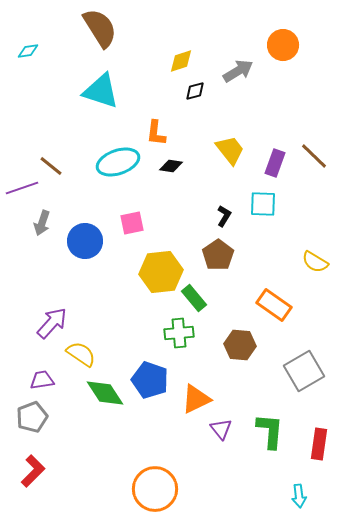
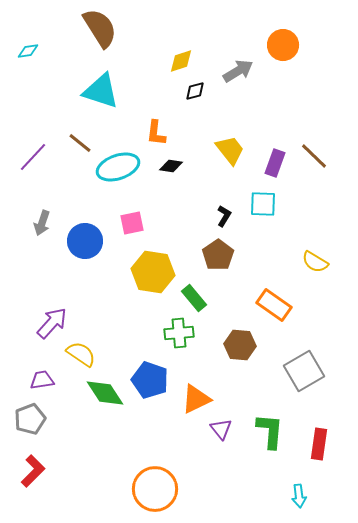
cyan ellipse at (118, 162): moved 5 px down
brown line at (51, 166): moved 29 px right, 23 px up
purple line at (22, 188): moved 11 px right, 31 px up; rotated 28 degrees counterclockwise
yellow hexagon at (161, 272): moved 8 px left; rotated 15 degrees clockwise
gray pentagon at (32, 417): moved 2 px left, 2 px down
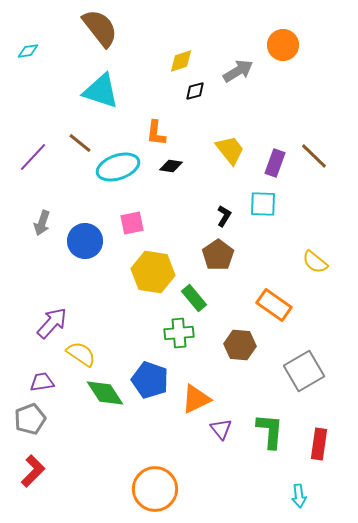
brown semicircle at (100, 28): rotated 6 degrees counterclockwise
yellow semicircle at (315, 262): rotated 8 degrees clockwise
purple trapezoid at (42, 380): moved 2 px down
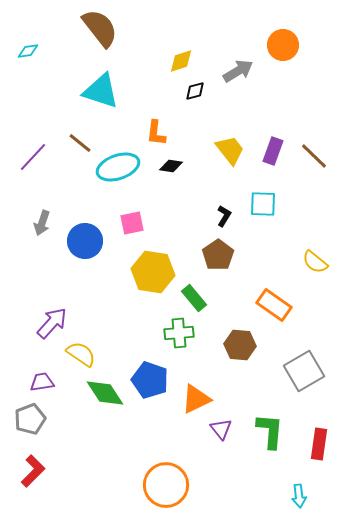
purple rectangle at (275, 163): moved 2 px left, 12 px up
orange circle at (155, 489): moved 11 px right, 4 px up
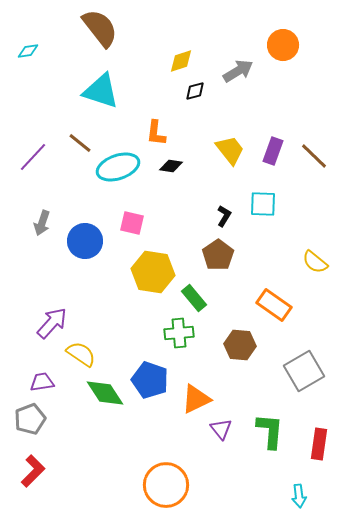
pink square at (132, 223): rotated 25 degrees clockwise
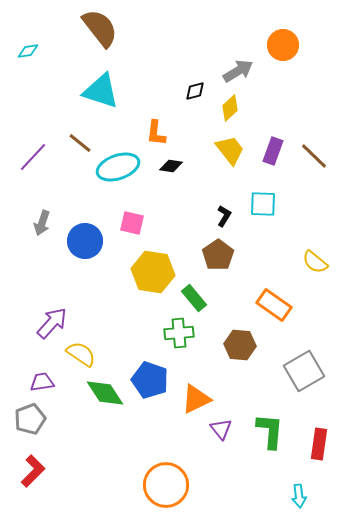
yellow diamond at (181, 61): moved 49 px right, 47 px down; rotated 24 degrees counterclockwise
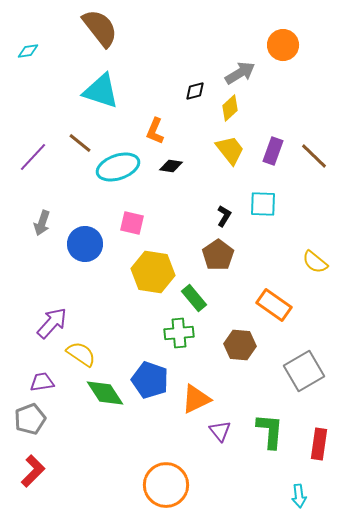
gray arrow at (238, 71): moved 2 px right, 2 px down
orange L-shape at (156, 133): moved 1 px left, 2 px up; rotated 16 degrees clockwise
blue circle at (85, 241): moved 3 px down
purple triangle at (221, 429): moved 1 px left, 2 px down
